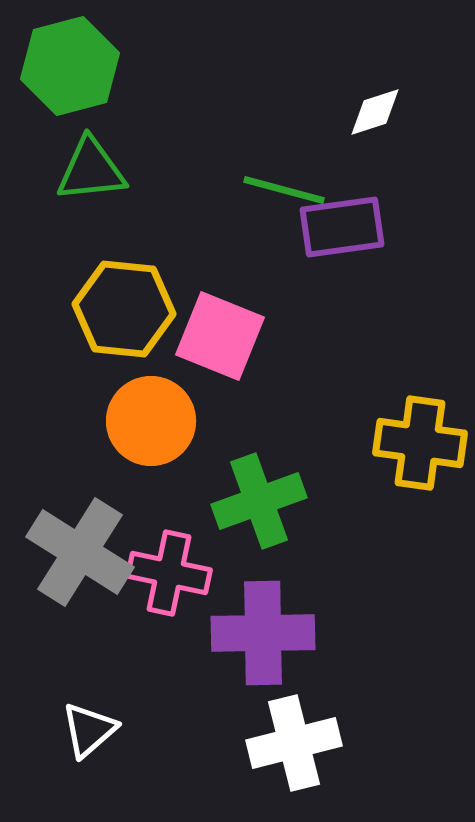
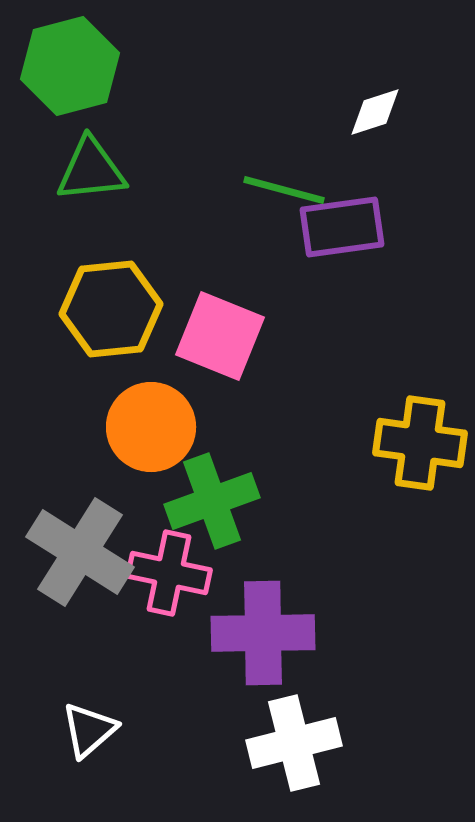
yellow hexagon: moved 13 px left; rotated 12 degrees counterclockwise
orange circle: moved 6 px down
green cross: moved 47 px left
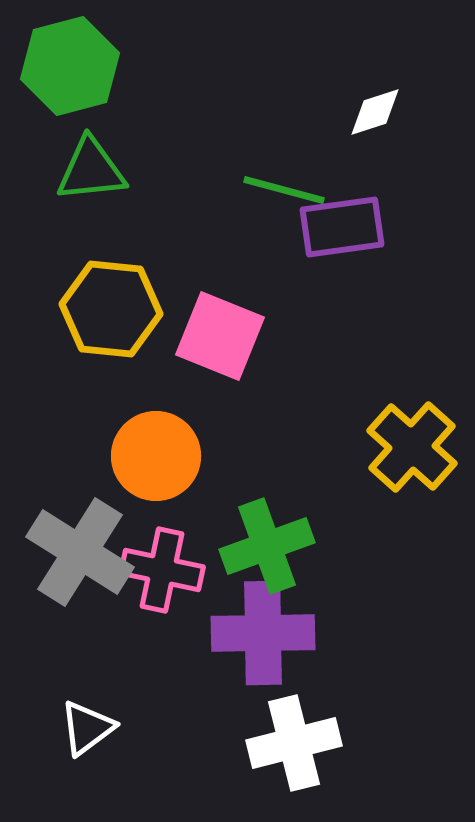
yellow hexagon: rotated 12 degrees clockwise
orange circle: moved 5 px right, 29 px down
yellow cross: moved 8 px left, 4 px down; rotated 34 degrees clockwise
green cross: moved 55 px right, 45 px down
pink cross: moved 7 px left, 3 px up
white triangle: moved 2 px left, 2 px up; rotated 4 degrees clockwise
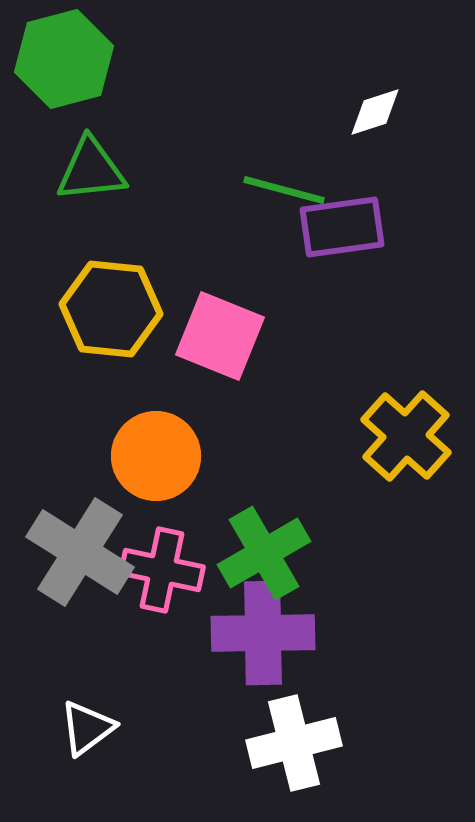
green hexagon: moved 6 px left, 7 px up
yellow cross: moved 6 px left, 11 px up
green cross: moved 3 px left, 7 px down; rotated 10 degrees counterclockwise
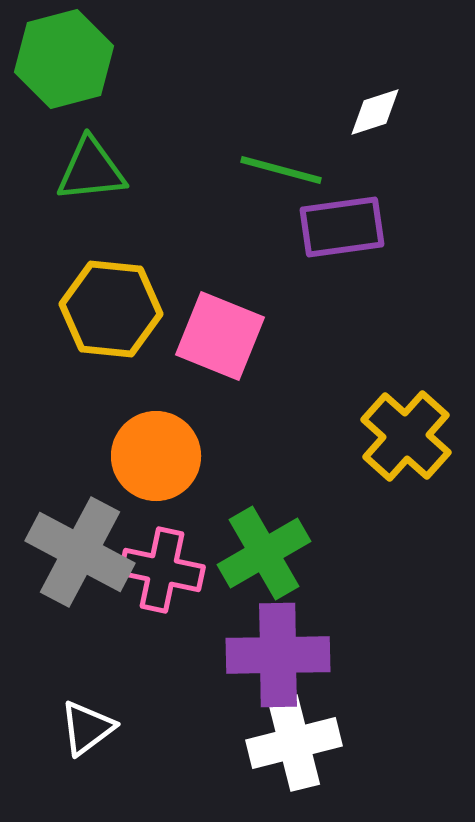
green line: moved 3 px left, 20 px up
gray cross: rotated 4 degrees counterclockwise
purple cross: moved 15 px right, 22 px down
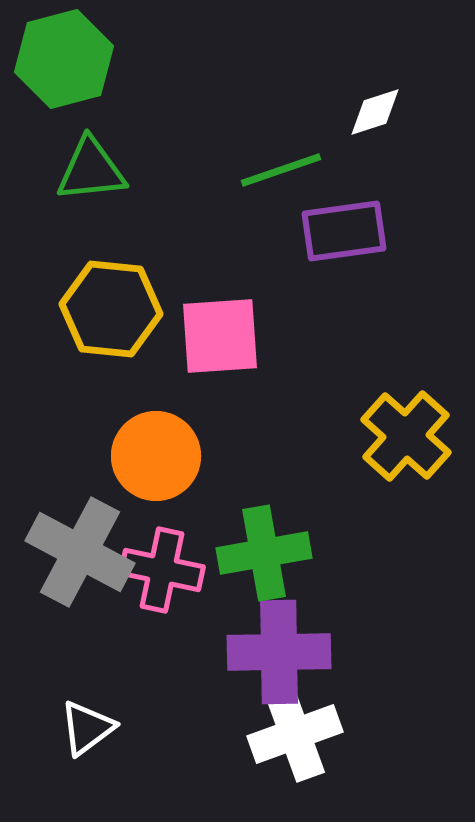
green line: rotated 34 degrees counterclockwise
purple rectangle: moved 2 px right, 4 px down
pink square: rotated 26 degrees counterclockwise
green cross: rotated 20 degrees clockwise
purple cross: moved 1 px right, 3 px up
white cross: moved 1 px right, 9 px up; rotated 6 degrees counterclockwise
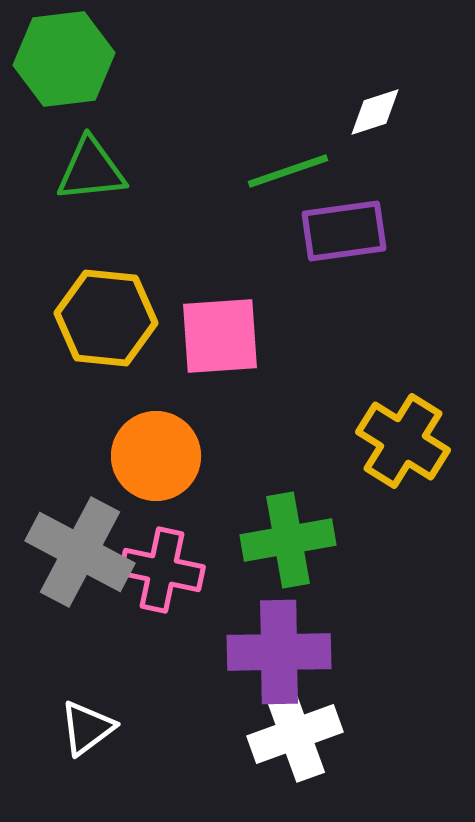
green hexagon: rotated 8 degrees clockwise
green line: moved 7 px right, 1 px down
yellow hexagon: moved 5 px left, 9 px down
yellow cross: moved 3 px left, 5 px down; rotated 10 degrees counterclockwise
green cross: moved 24 px right, 13 px up
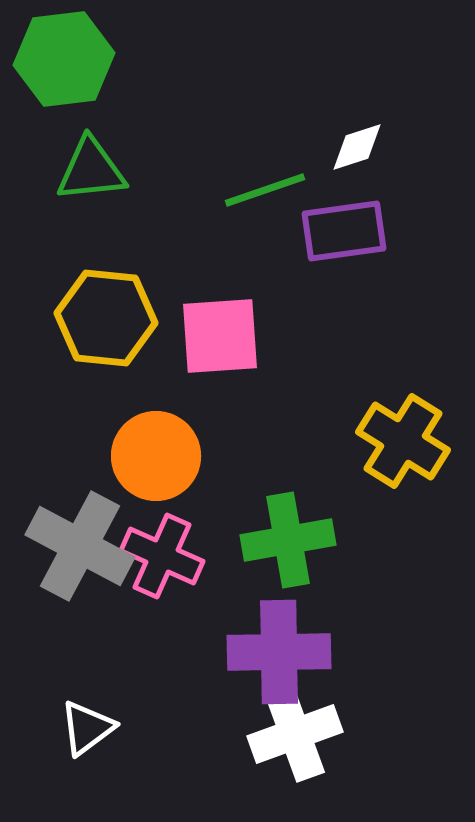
white diamond: moved 18 px left, 35 px down
green line: moved 23 px left, 19 px down
gray cross: moved 6 px up
pink cross: moved 14 px up; rotated 12 degrees clockwise
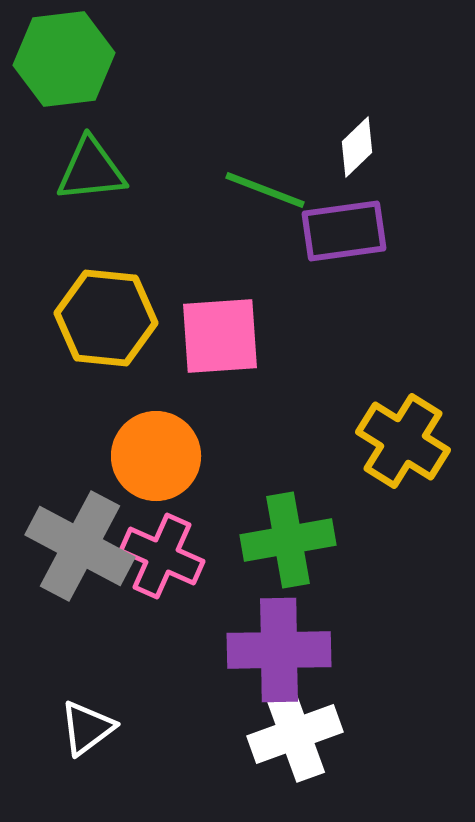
white diamond: rotated 26 degrees counterclockwise
green line: rotated 40 degrees clockwise
purple cross: moved 2 px up
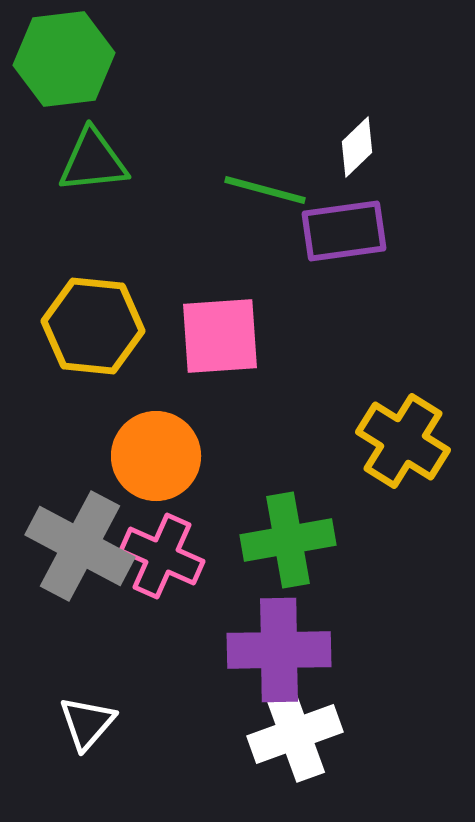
green triangle: moved 2 px right, 9 px up
green line: rotated 6 degrees counterclockwise
yellow hexagon: moved 13 px left, 8 px down
white triangle: moved 5 px up; rotated 12 degrees counterclockwise
